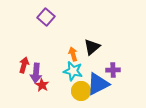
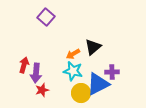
black triangle: moved 1 px right
orange arrow: rotated 104 degrees counterclockwise
purple cross: moved 1 px left, 2 px down
red star: moved 5 px down; rotated 24 degrees clockwise
yellow circle: moved 2 px down
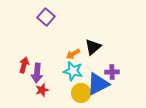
purple arrow: moved 1 px right
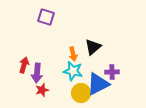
purple square: rotated 24 degrees counterclockwise
orange arrow: rotated 72 degrees counterclockwise
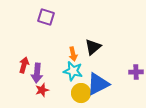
purple cross: moved 24 px right
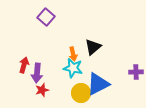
purple square: rotated 24 degrees clockwise
cyan star: moved 3 px up
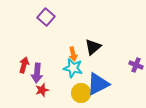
purple cross: moved 7 px up; rotated 24 degrees clockwise
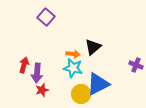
orange arrow: rotated 72 degrees counterclockwise
yellow circle: moved 1 px down
